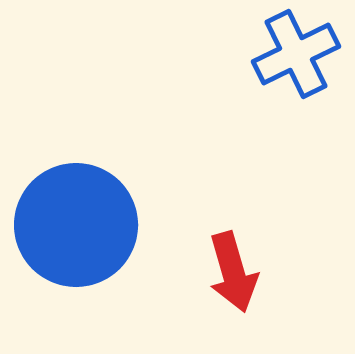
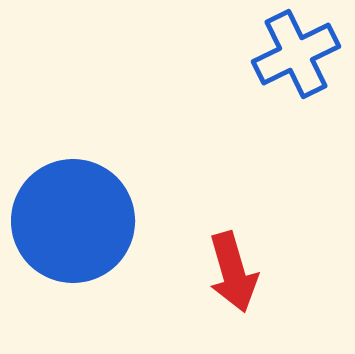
blue circle: moved 3 px left, 4 px up
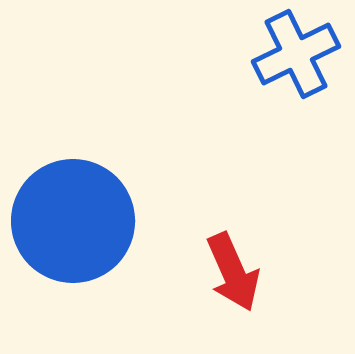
red arrow: rotated 8 degrees counterclockwise
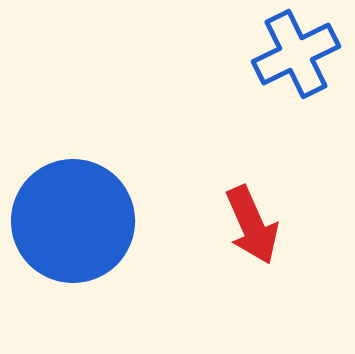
red arrow: moved 19 px right, 47 px up
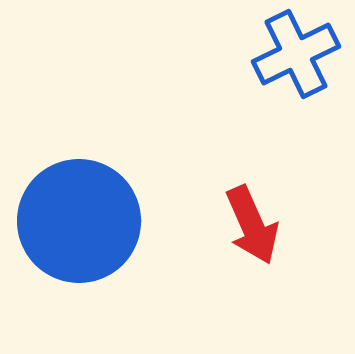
blue circle: moved 6 px right
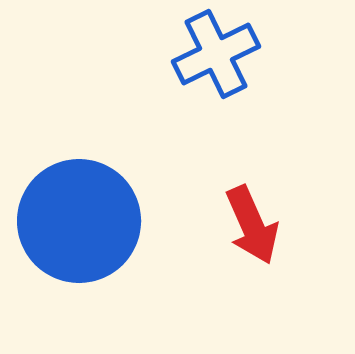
blue cross: moved 80 px left
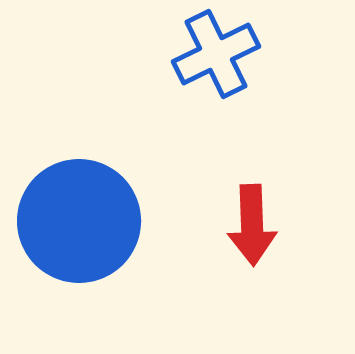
red arrow: rotated 22 degrees clockwise
